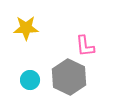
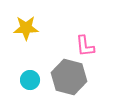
gray hexagon: rotated 12 degrees counterclockwise
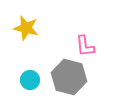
yellow star: rotated 15 degrees clockwise
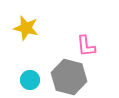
pink L-shape: moved 1 px right
